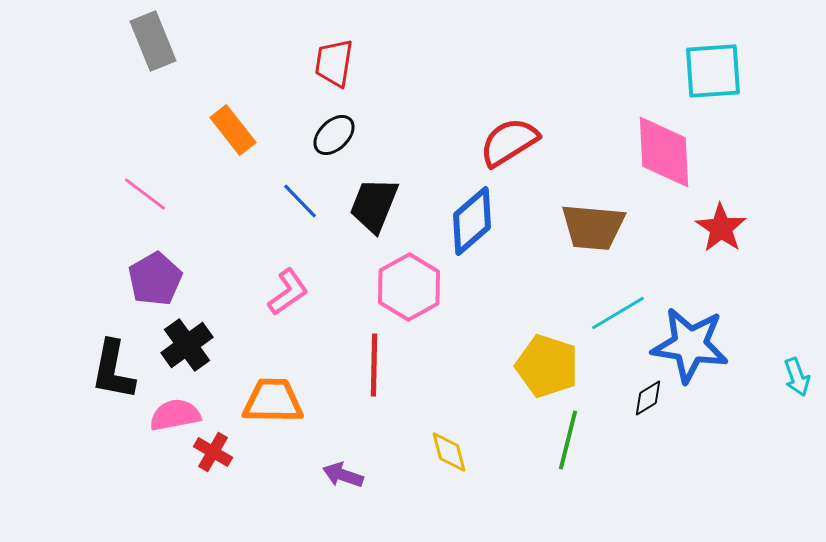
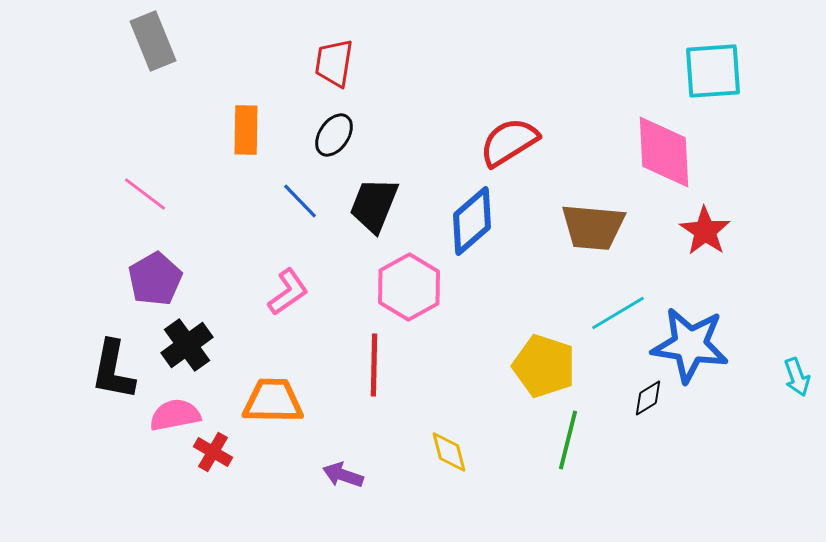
orange rectangle: moved 13 px right; rotated 39 degrees clockwise
black ellipse: rotated 12 degrees counterclockwise
red star: moved 16 px left, 3 px down
yellow pentagon: moved 3 px left
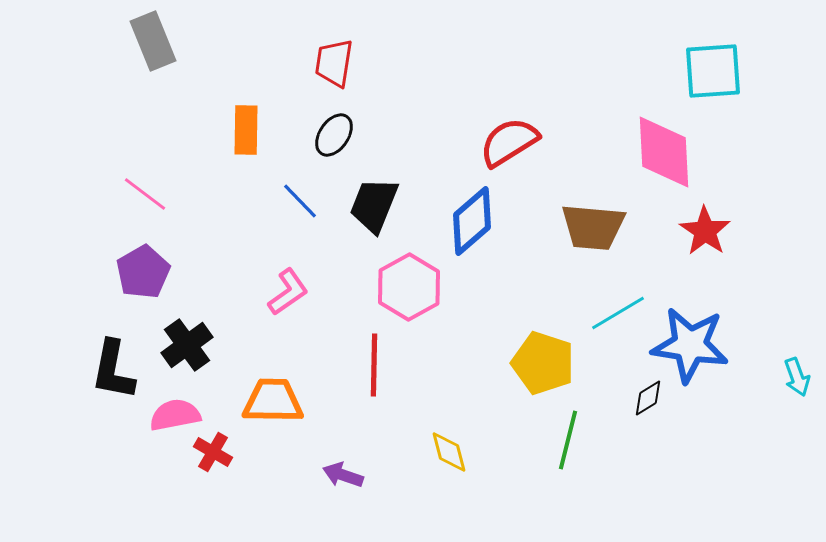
purple pentagon: moved 12 px left, 7 px up
yellow pentagon: moved 1 px left, 3 px up
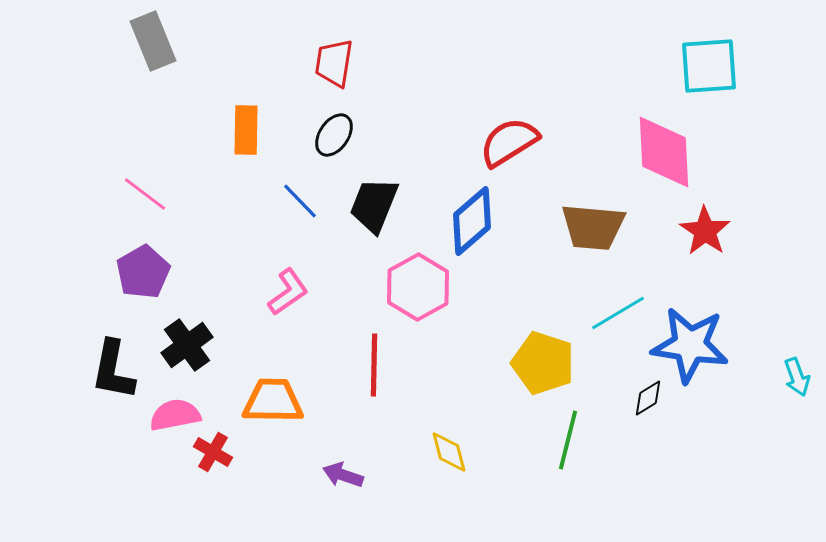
cyan square: moved 4 px left, 5 px up
pink hexagon: moved 9 px right
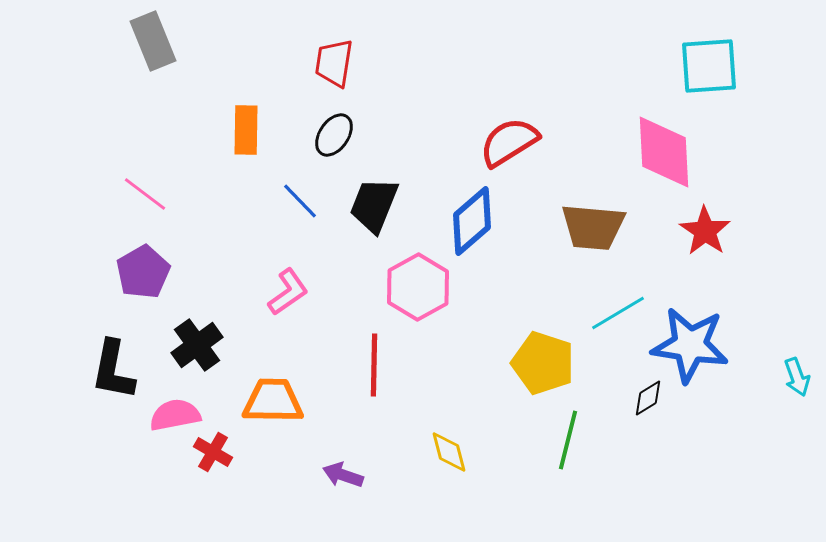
black cross: moved 10 px right
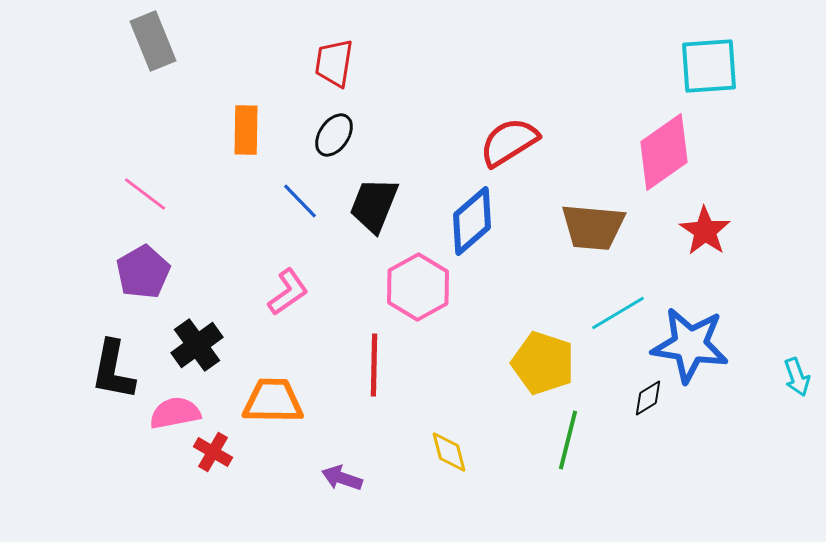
pink diamond: rotated 58 degrees clockwise
pink semicircle: moved 2 px up
purple arrow: moved 1 px left, 3 px down
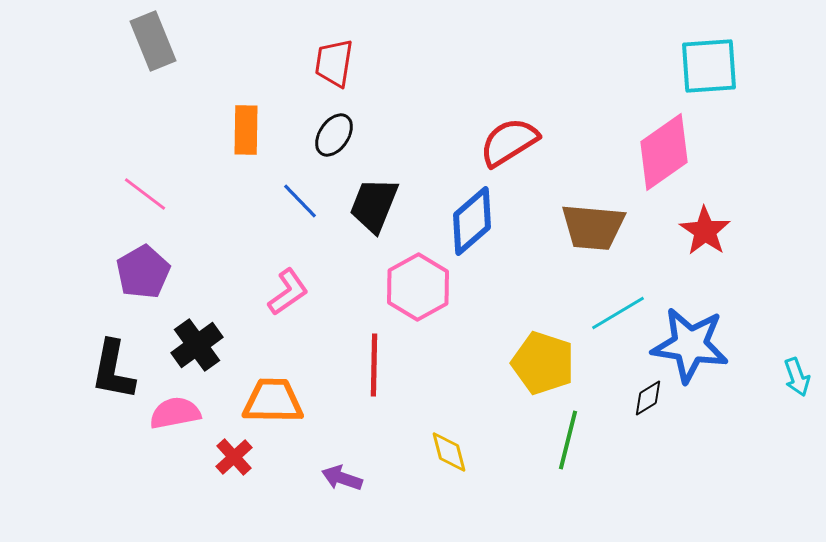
red cross: moved 21 px right, 5 px down; rotated 18 degrees clockwise
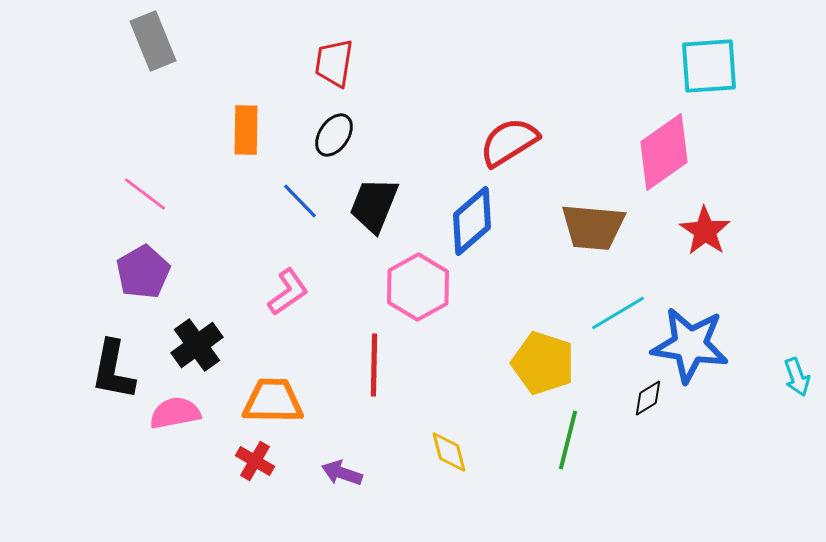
red cross: moved 21 px right, 4 px down; rotated 18 degrees counterclockwise
purple arrow: moved 5 px up
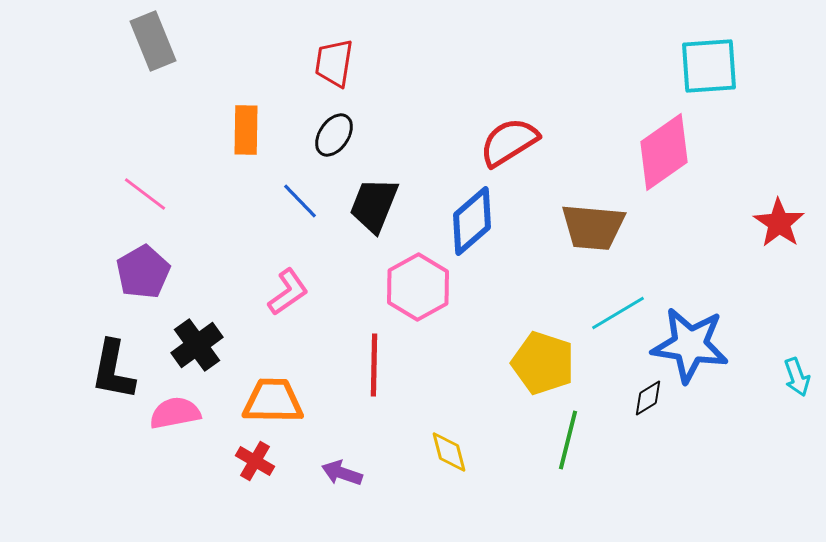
red star: moved 74 px right, 8 px up
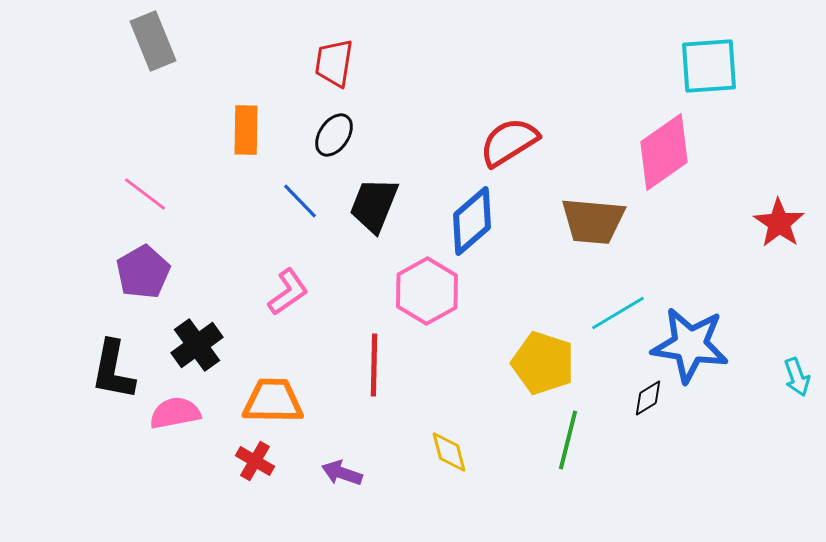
brown trapezoid: moved 6 px up
pink hexagon: moved 9 px right, 4 px down
